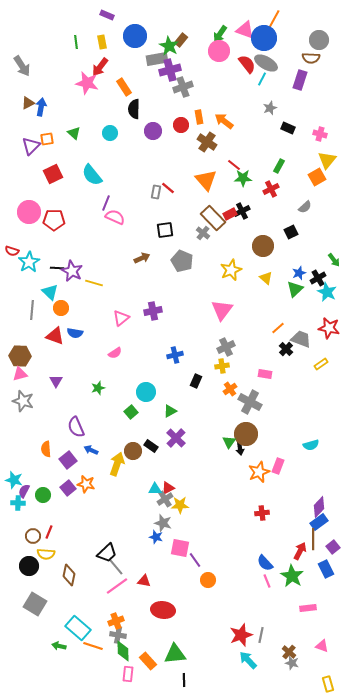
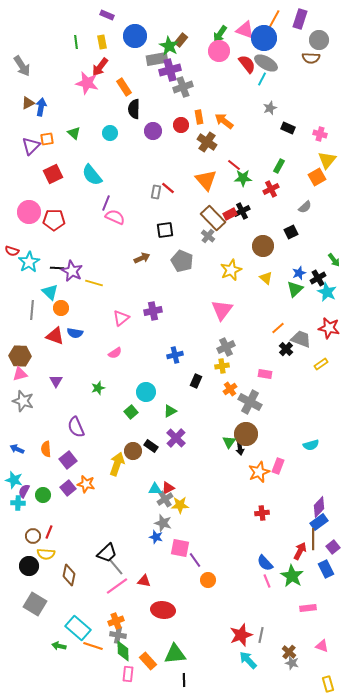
purple rectangle at (300, 80): moved 61 px up
gray cross at (203, 233): moved 5 px right, 3 px down
blue arrow at (91, 450): moved 74 px left, 1 px up
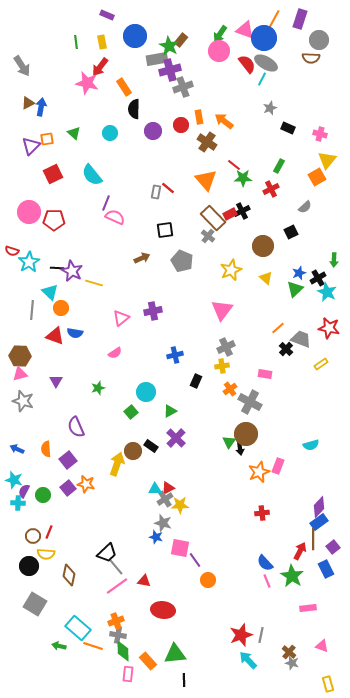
green arrow at (334, 260): rotated 40 degrees clockwise
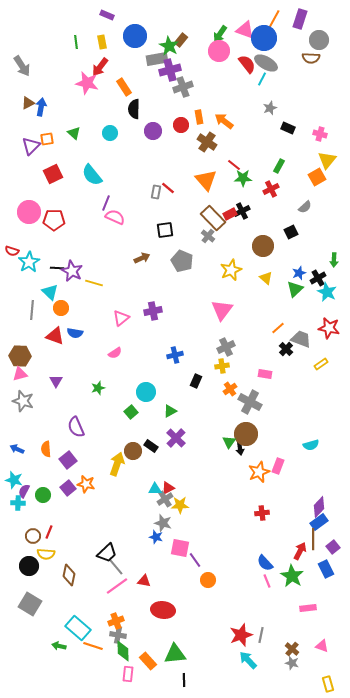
gray square at (35, 604): moved 5 px left
brown cross at (289, 652): moved 3 px right, 3 px up
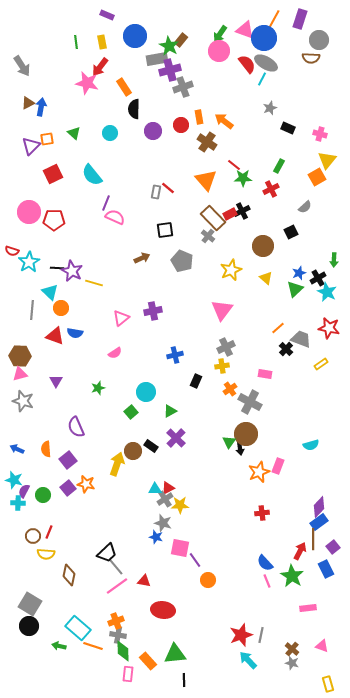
black circle at (29, 566): moved 60 px down
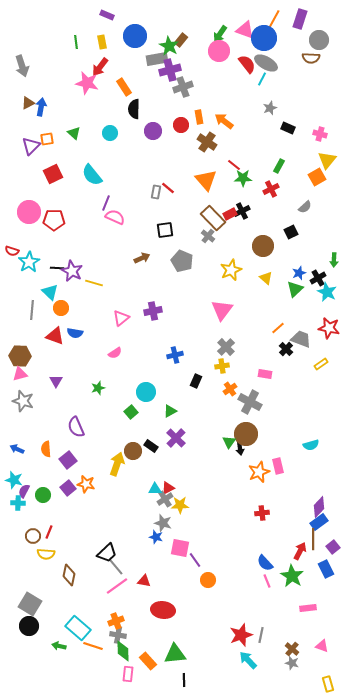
gray arrow at (22, 66): rotated 15 degrees clockwise
gray cross at (226, 347): rotated 18 degrees counterclockwise
pink rectangle at (278, 466): rotated 35 degrees counterclockwise
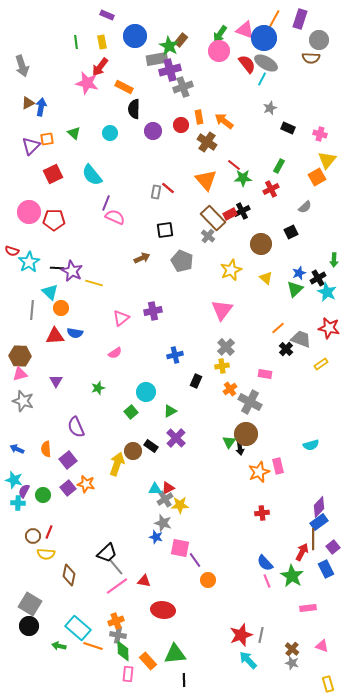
orange rectangle at (124, 87): rotated 30 degrees counterclockwise
brown circle at (263, 246): moved 2 px left, 2 px up
red triangle at (55, 336): rotated 24 degrees counterclockwise
red arrow at (300, 551): moved 2 px right, 1 px down
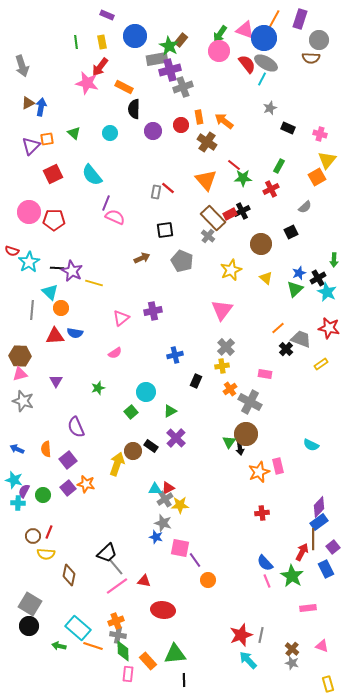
cyan semicircle at (311, 445): rotated 42 degrees clockwise
